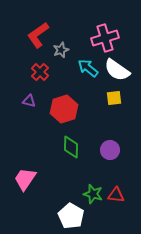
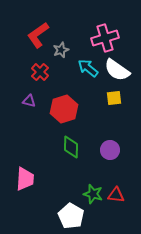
pink trapezoid: rotated 150 degrees clockwise
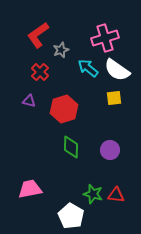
pink trapezoid: moved 5 px right, 10 px down; rotated 105 degrees counterclockwise
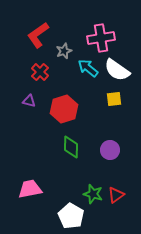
pink cross: moved 4 px left; rotated 8 degrees clockwise
gray star: moved 3 px right, 1 px down
yellow square: moved 1 px down
red triangle: rotated 42 degrees counterclockwise
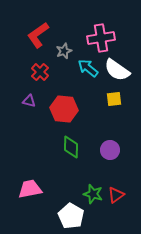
red hexagon: rotated 24 degrees clockwise
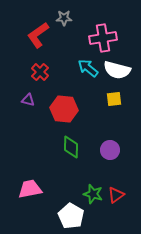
pink cross: moved 2 px right
gray star: moved 33 px up; rotated 21 degrees clockwise
white semicircle: rotated 20 degrees counterclockwise
purple triangle: moved 1 px left, 1 px up
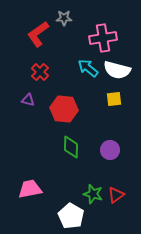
red L-shape: moved 1 px up
